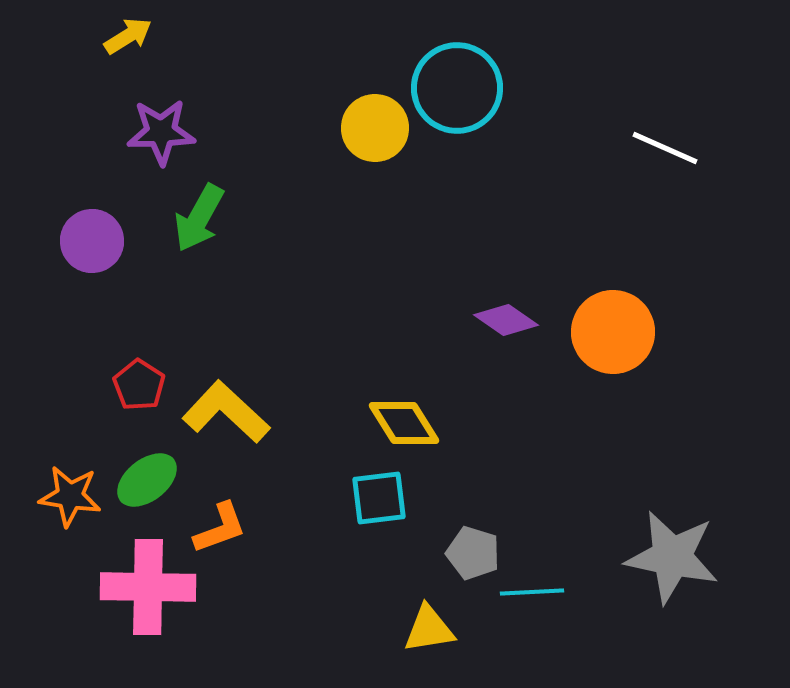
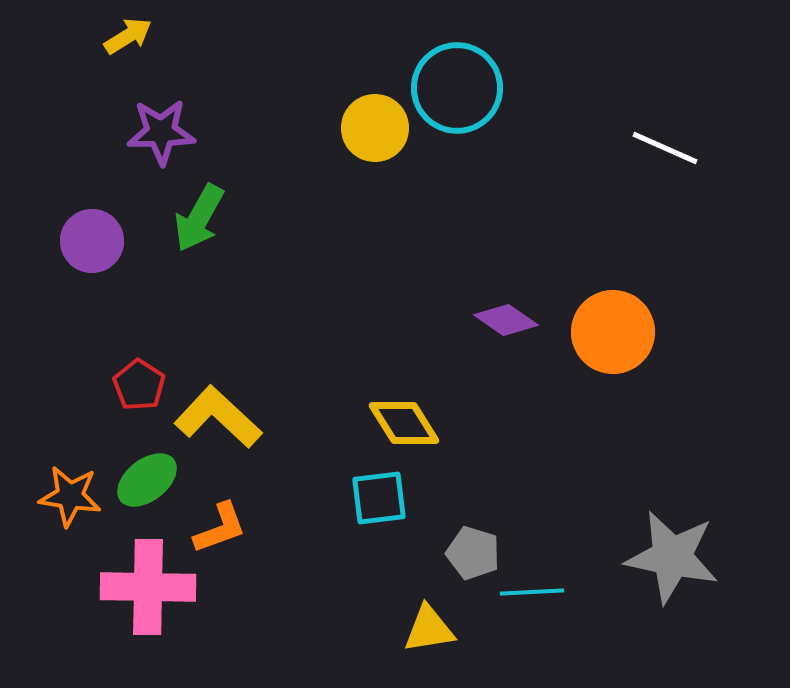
yellow L-shape: moved 8 px left, 5 px down
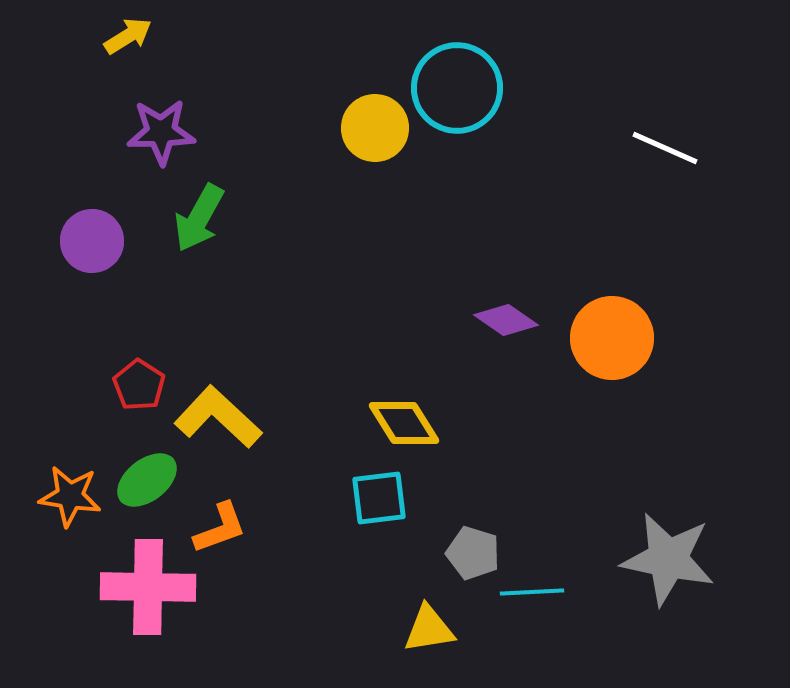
orange circle: moved 1 px left, 6 px down
gray star: moved 4 px left, 2 px down
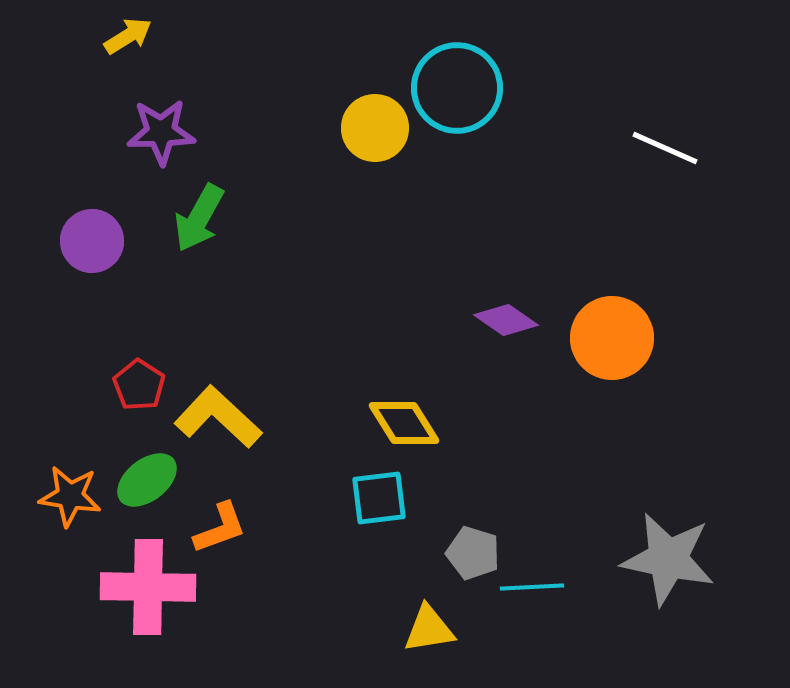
cyan line: moved 5 px up
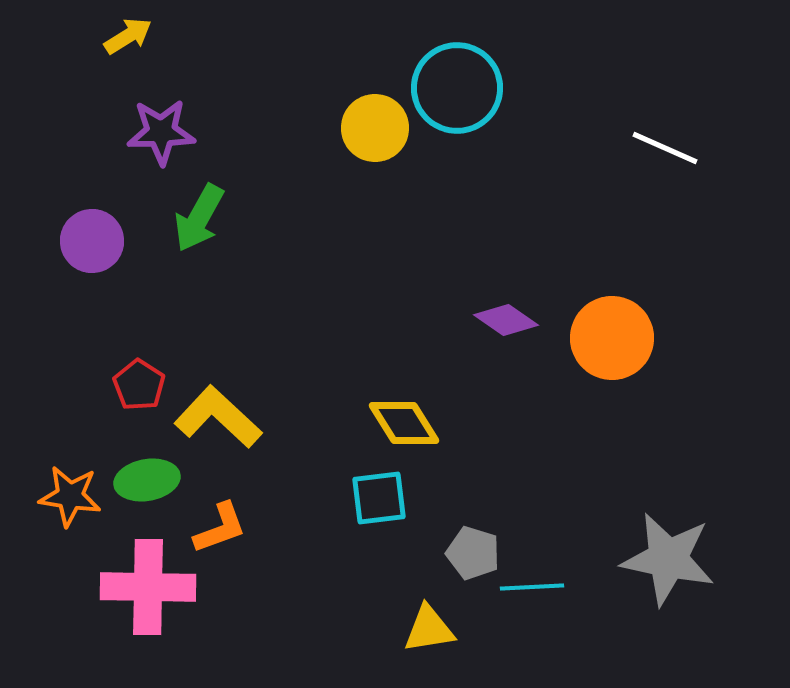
green ellipse: rotated 28 degrees clockwise
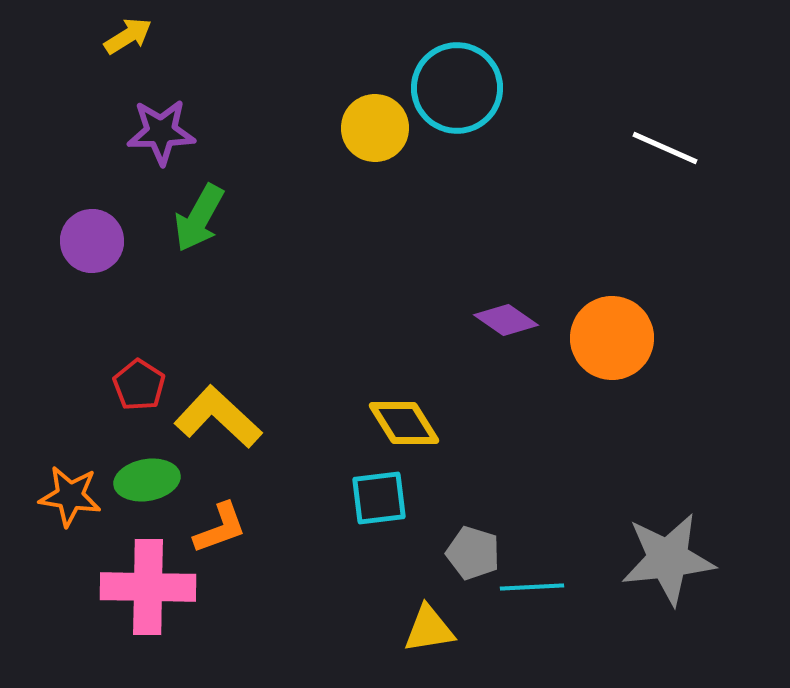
gray star: rotated 18 degrees counterclockwise
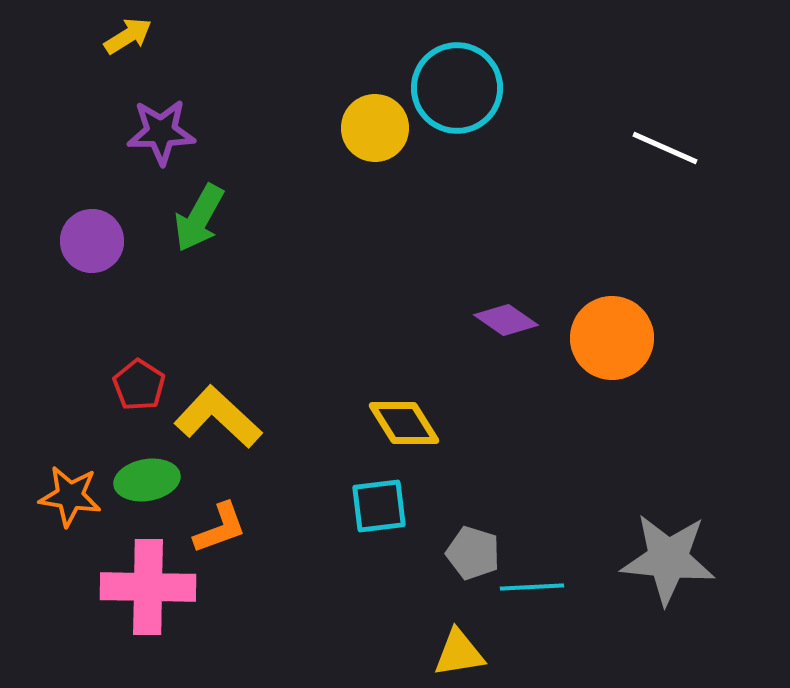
cyan square: moved 8 px down
gray star: rotated 12 degrees clockwise
yellow triangle: moved 30 px right, 24 px down
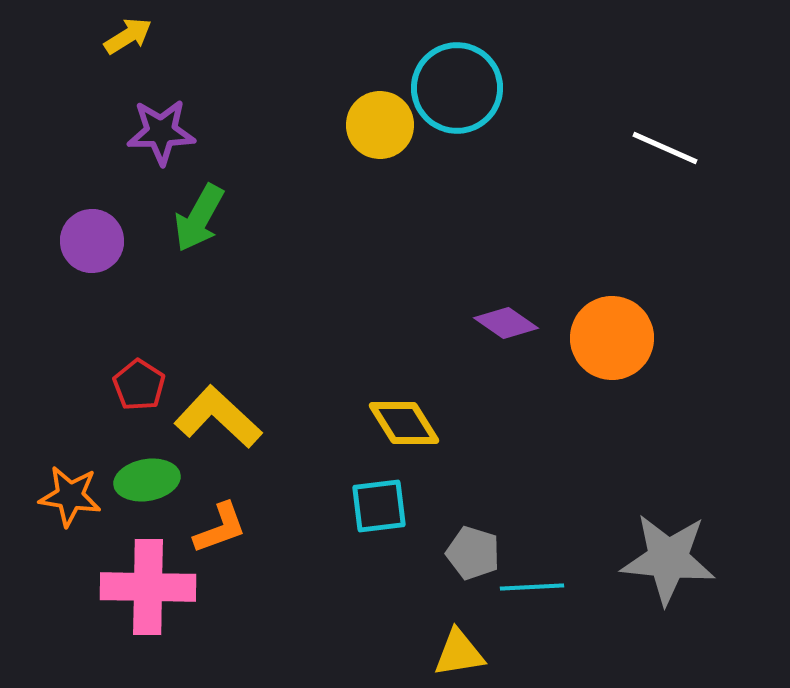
yellow circle: moved 5 px right, 3 px up
purple diamond: moved 3 px down
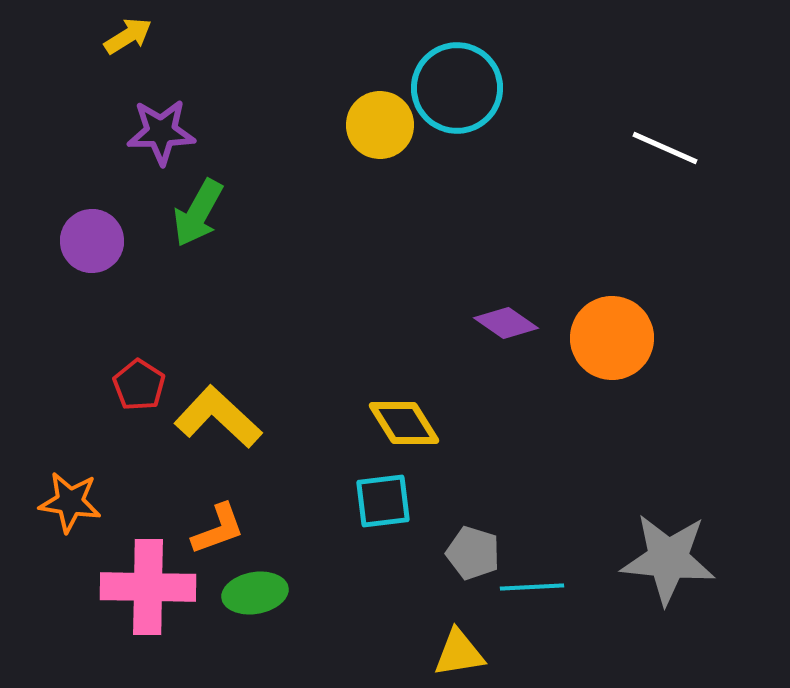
green arrow: moved 1 px left, 5 px up
green ellipse: moved 108 px right, 113 px down
orange star: moved 6 px down
cyan square: moved 4 px right, 5 px up
orange L-shape: moved 2 px left, 1 px down
